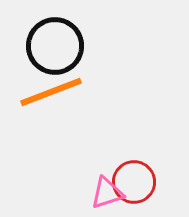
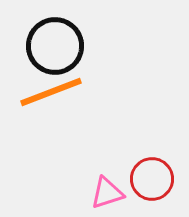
red circle: moved 18 px right, 3 px up
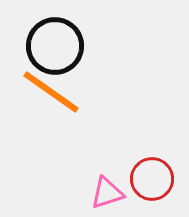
orange line: rotated 56 degrees clockwise
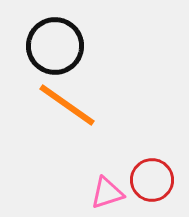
orange line: moved 16 px right, 13 px down
red circle: moved 1 px down
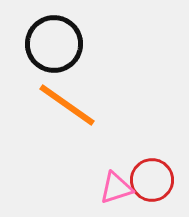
black circle: moved 1 px left, 2 px up
pink triangle: moved 9 px right, 5 px up
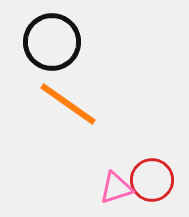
black circle: moved 2 px left, 2 px up
orange line: moved 1 px right, 1 px up
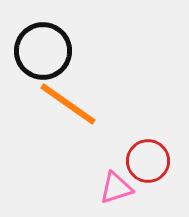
black circle: moved 9 px left, 9 px down
red circle: moved 4 px left, 19 px up
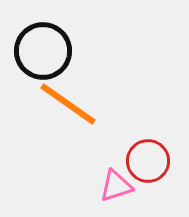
pink triangle: moved 2 px up
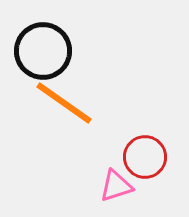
orange line: moved 4 px left, 1 px up
red circle: moved 3 px left, 4 px up
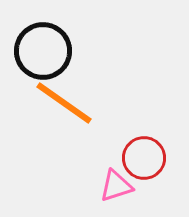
red circle: moved 1 px left, 1 px down
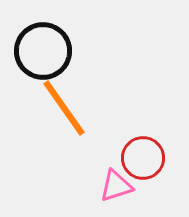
orange line: moved 5 px down; rotated 20 degrees clockwise
red circle: moved 1 px left
